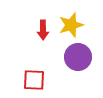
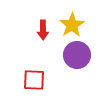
yellow star: moved 1 px right; rotated 15 degrees counterclockwise
purple circle: moved 1 px left, 2 px up
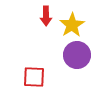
red arrow: moved 3 px right, 14 px up
red square: moved 3 px up
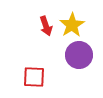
red arrow: moved 10 px down; rotated 18 degrees counterclockwise
purple circle: moved 2 px right
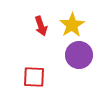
red arrow: moved 5 px left
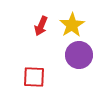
red arrow: rotated 42 degrees clockwise
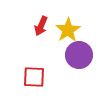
yellow star: moved 4 px left, 5 px down
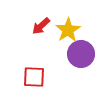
red arrow: rotated 24 degrees clockwise
purple circle: moved 2 px right, 1 px up
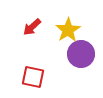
red arrow: moved 9 px left, 1 px down
red square: moved 1 px left; rotated 10 degrees clockwise
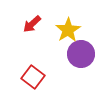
red arrow: moved 3 px up
red square: rotated 25 degrees clockwise
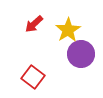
red arrow: moved 2 px right
